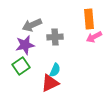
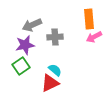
cyan semicircle: rotated 72 degrees counterclockwise
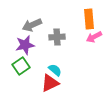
gray cross: moved 2 px right
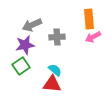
pink arrow: moved 1 px left
red triangle: moved 2 px right, 1 px down; rotated 30 degrees clockwise
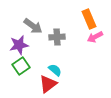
orange rectangle: rotated 18 degrees counterclockwise
gray arrow: moved 1 px right, 1 px down; rotated 120 degrees counterclockwise
pink arrow: moved 2 px right
purple star: moved 6 px left
red triangle: moved 4 px left; rotated 42 degrees counterclockwise
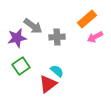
orange rectangle: moved 2 px left; rotated 72 degrees clockwise
purple star: moved 2 px left, 7 px up
cyan semicircle: moved 2 px right, 1 px down
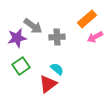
cyan semicircle: moved 2 px up
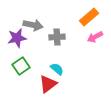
orange rectangle: moved 2 px right, 2 px up
gray arrow: moved 1 px up; rotated 24 degrees counterclockwise
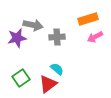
orange rectangle: moved 1 px left, 2 px down; rotated 24 degrees clockwise
green square: moved 12 px down
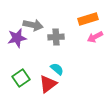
gray cross: moved 1 px left
